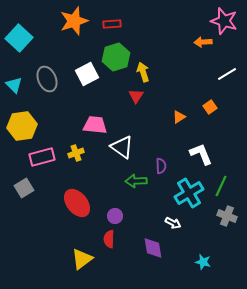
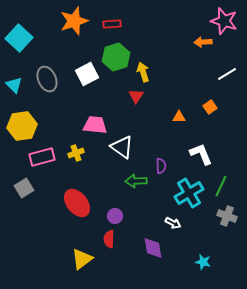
orange triangle: rotated 32 degrees clockwise
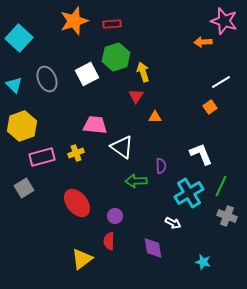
white line: moved 6 px left, 8 px down
orange triangle: moved 24 px left
yellow hexagon: rotated 12 degrees counterclockwise
red semicircle: moved 2 px down
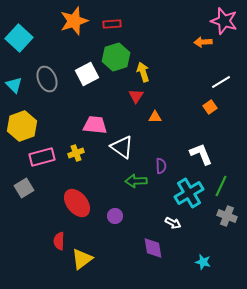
red semicircle: moved 50 px left
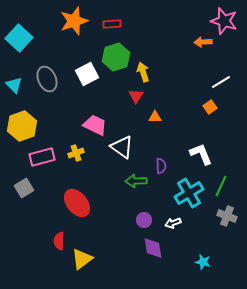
pink trapezoid: rotated 20 degrees clockwise
purple circle: moved 29 px right, 4 px down
white arrow: rotated 133 degrees clockwise
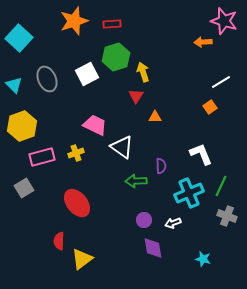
cyan cross: rotated 8 degrees clockwise
cyan star: moved 3 px up
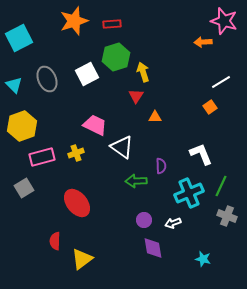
cyan square: rotated 20 degrees clockwise
red semicircle: moved 4 px left
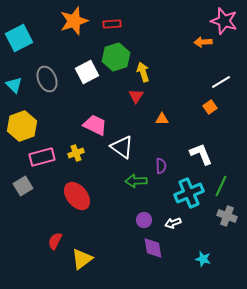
white square: moved 2 px up
orange triangle: moved 7 px right, 2 px down
gray square: moved 1 px left, 2 px up
red ellipse: moved 7 px up
red semicircle: rotated 24 degrees clockwise
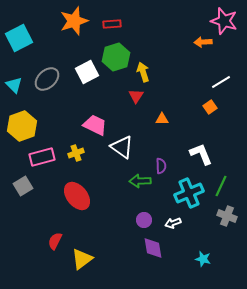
gray ellipse: rotated 70 degrees clockwise
green arrow: moved 4 px right
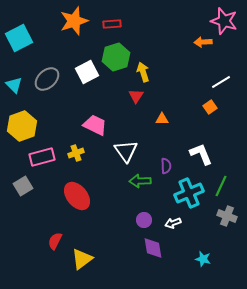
white triangle: moved 4 px right, 4 px down; rotated 20 degrees clockwise
purple semicircle: moved 5 px right
